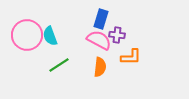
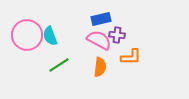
blue rectangle: rotated 60 degrees clockwise
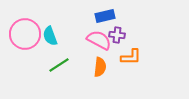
blue rectangle: moved 4 px right, 3 px up
pink circle: moved 2 px left, 1 px up
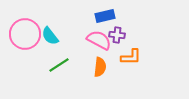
cyan semicircle: rotated 18 degrees counterclockwise
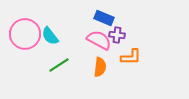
blue rectangle: moved 1 px left, 2 px down; rotated 36 degrees clockwise
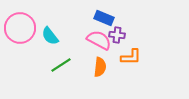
pink circle: moved 5 px left, 6 px up
green line: moved 2 px right
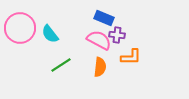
cyan semicircle: moved 2 px up
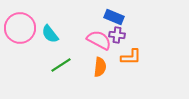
blue rectangle: moved 10 px right, 1 px up
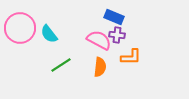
cyan semicircle: moved 1 px left
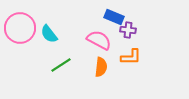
purple cross: moved 11 px right, 5 px up
orange semicircle: moved 1 px right
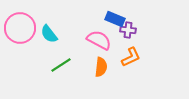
blue rectangle: moved 1 px right, 2 px down
orange L-shape: rotated 25 degrees counterclockwise
